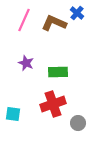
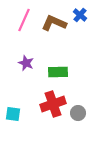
blue cross: moved 3 px right, 2 px down
gray circle: moved 10 px up
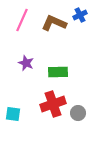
blue cross: rotated 24 degrees clockwise
pink line: moved 2 px left
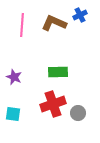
pink line: moved 5 px down; rotated 20 degrees counterclockwise
purple star: moved 12 px left, 14 px down
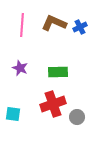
blue cross: moved 12 px down
purple star: moved 6 px right, 9 px up
gray circle: moved 1 px left, 4 px down
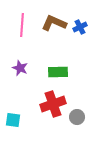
cyan square: moved 6 px down
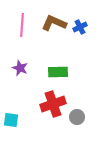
cyan square: moved 2 px left
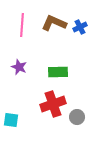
purple star: moved 1 px left, 1 px up
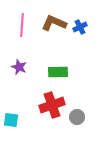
red cross: moved 1 px left, 1 px down
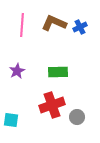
purple star: moved 2 px left, 4 px down; rotated 21 degrees clockwise
